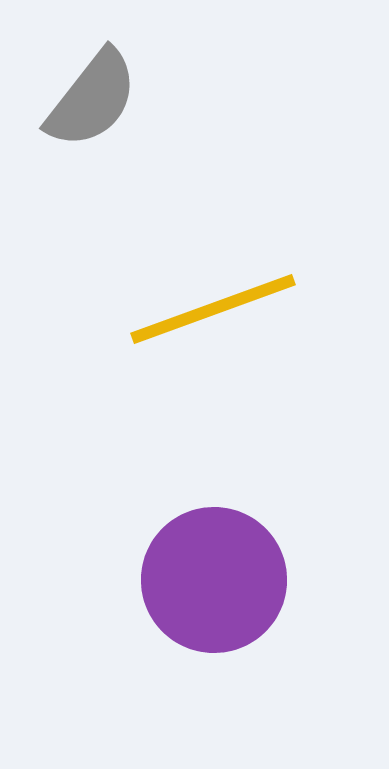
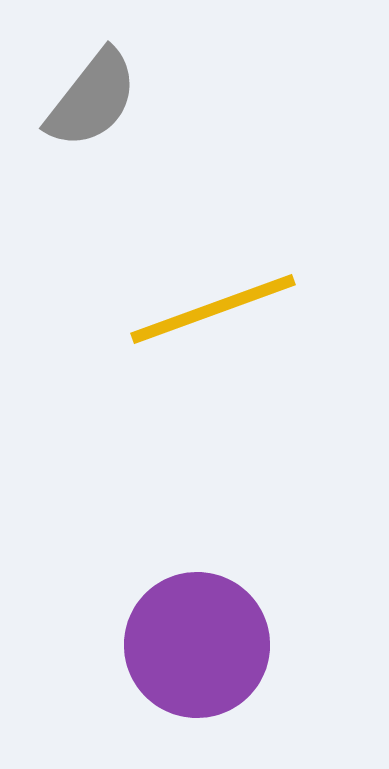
purple circle: moved 17 px left, 65 px down
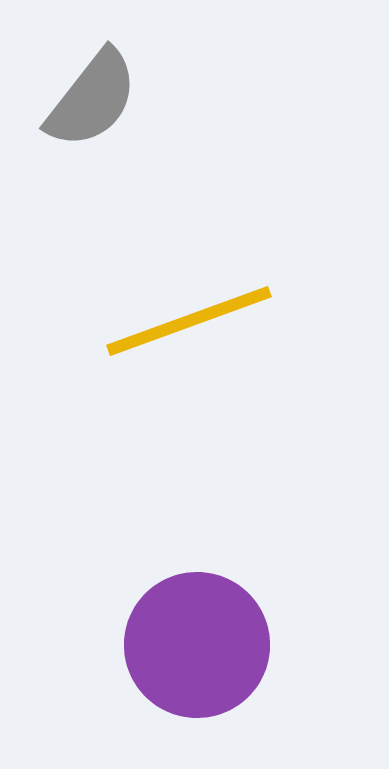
yellow line: moved 24 px left, 12 px down
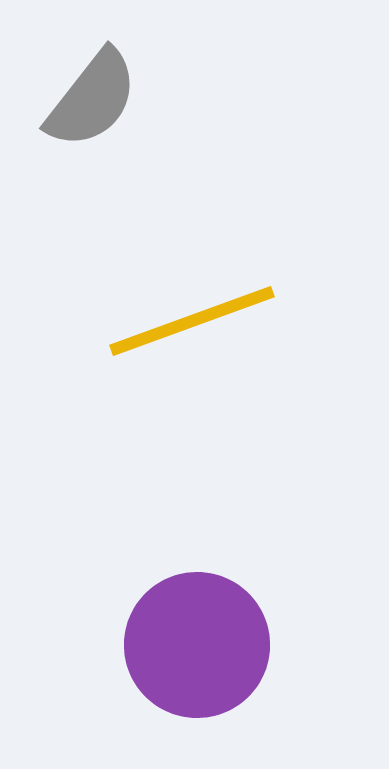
yellow line: moved 3 px right
